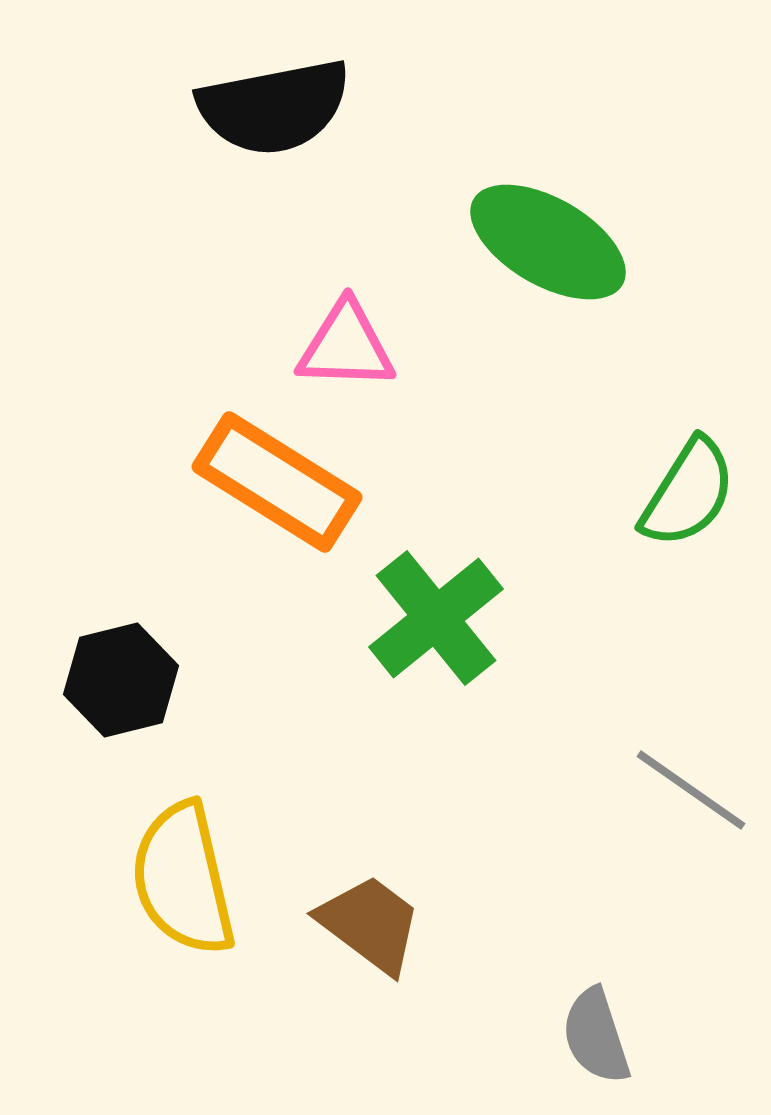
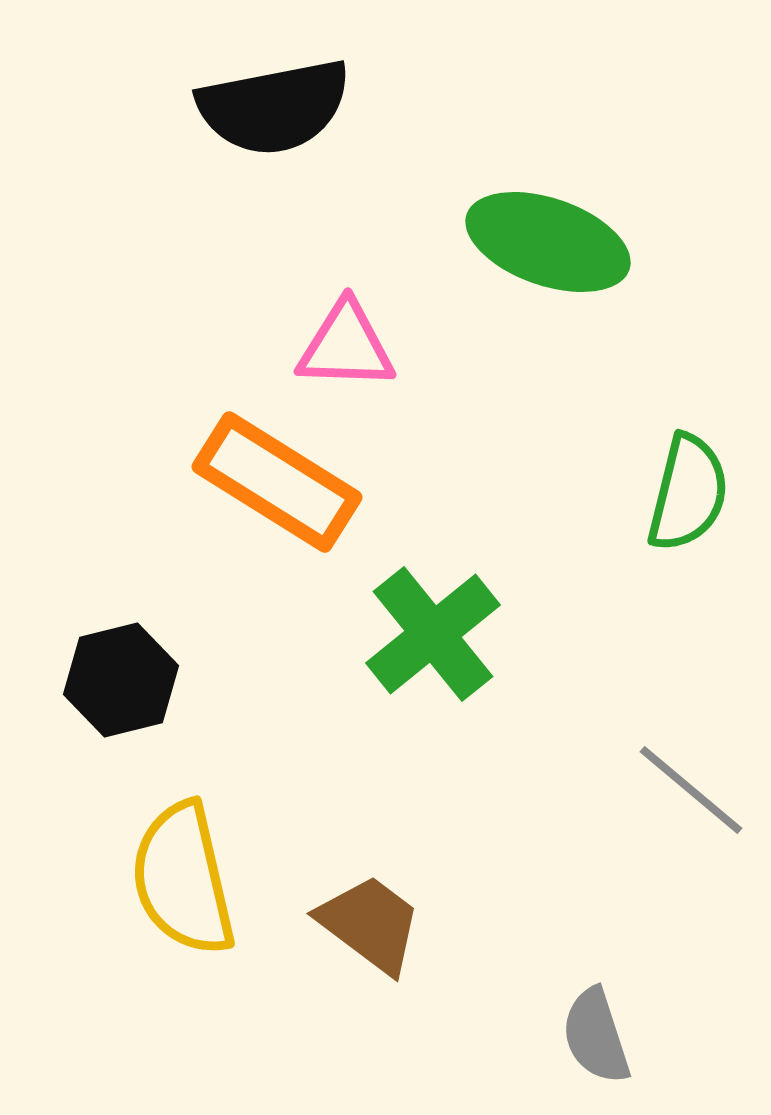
green ellipse: rotated 11 degrees counterclockwise
green semicircle: rotated 18 degrees counterclockwise
green cross: moved 3 px left, 16 px down
gray line: rotated 5 degrees clockwise
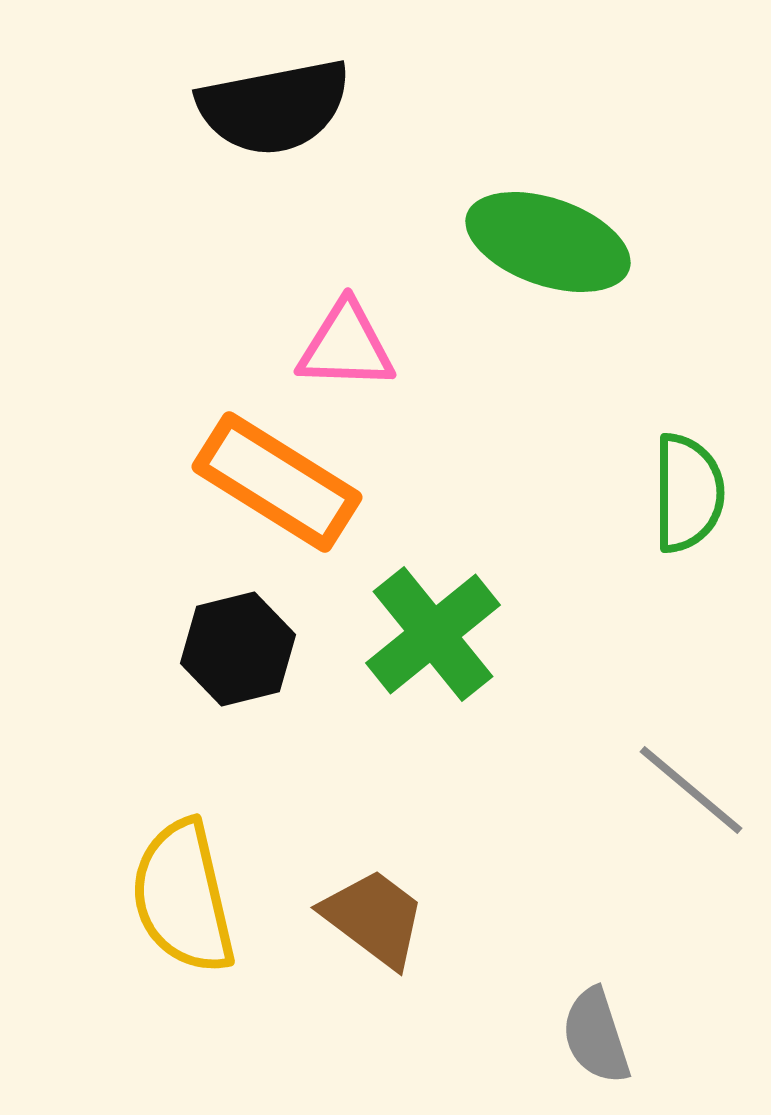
green semicircle: rotated 14 degrees counterclockwise
black hexagon: moved 117 px right, 31 px up
yellow semicircle: moved 18 px down
brown trapezoid: moved 4 px right, 6 px up
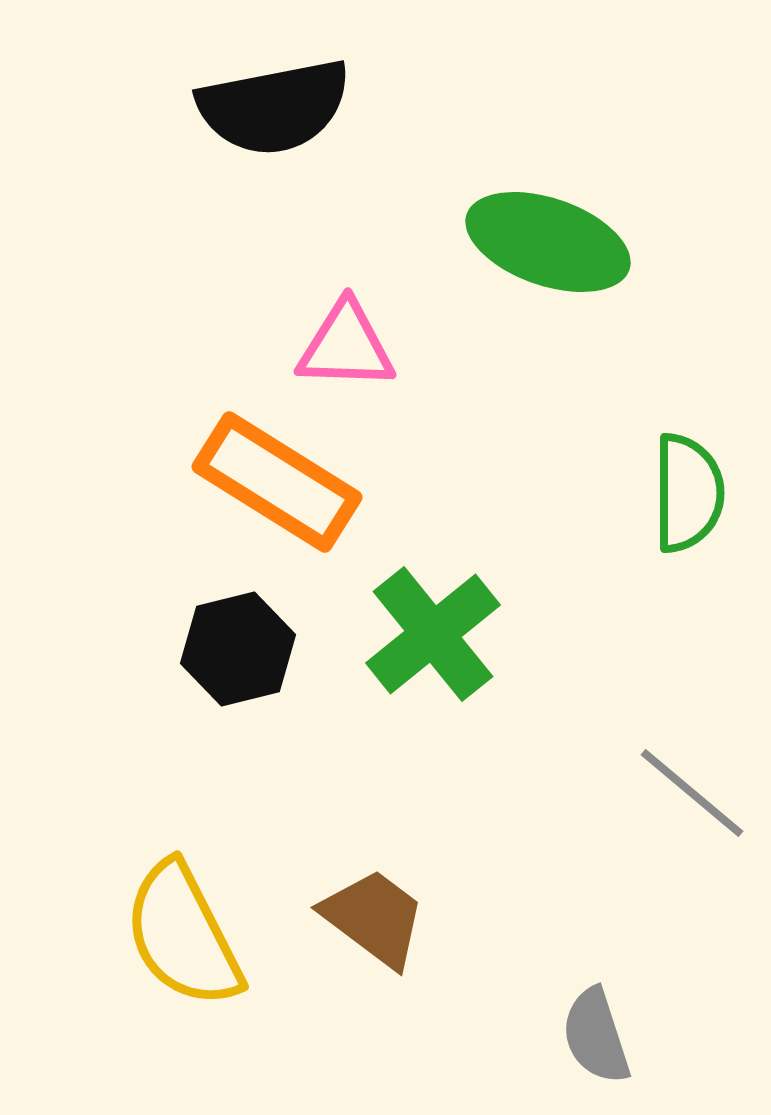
gray line: moved 1 px right, 3 px down
yellow semicircle: moved 38 px down; rotated 14 degrees counterclockwise
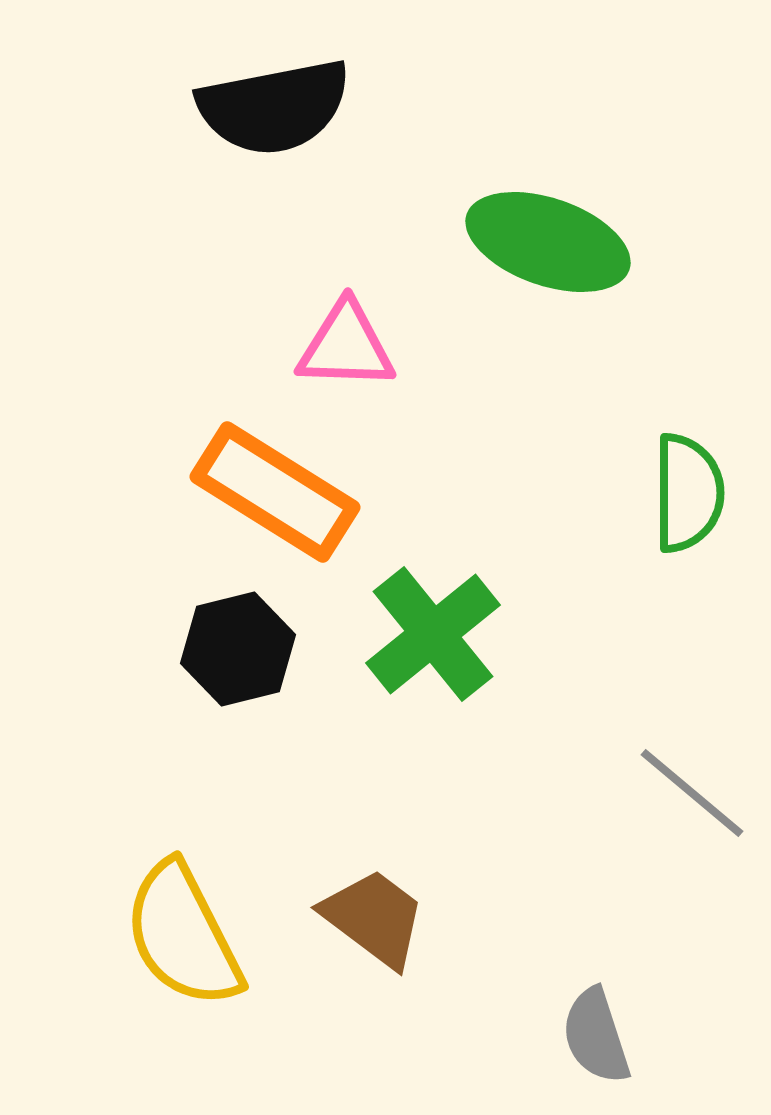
orange rectangle: moved 2 px left, 10 px down
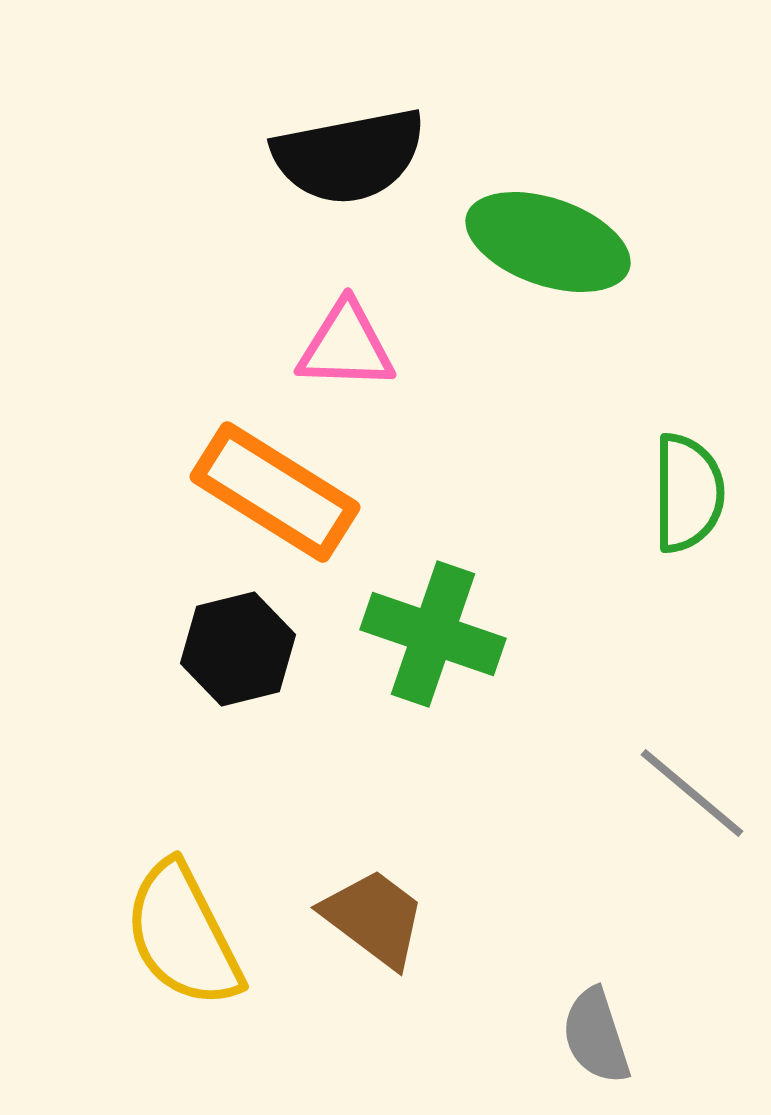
black semicircle: moved 75 px right, 49 px down
green cross: rotated 32 degrees counterclockwise
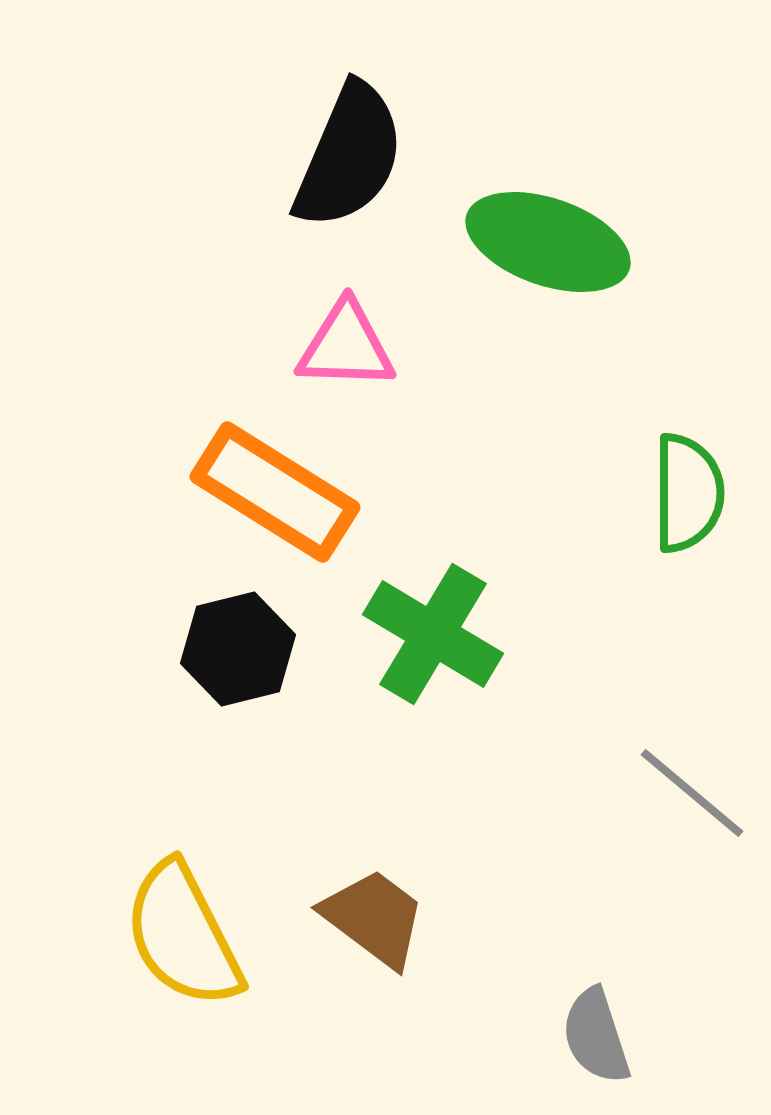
black semicircle: rotated 56 degrees counterclockwise
green cross: rotated 12 degrees clockwise
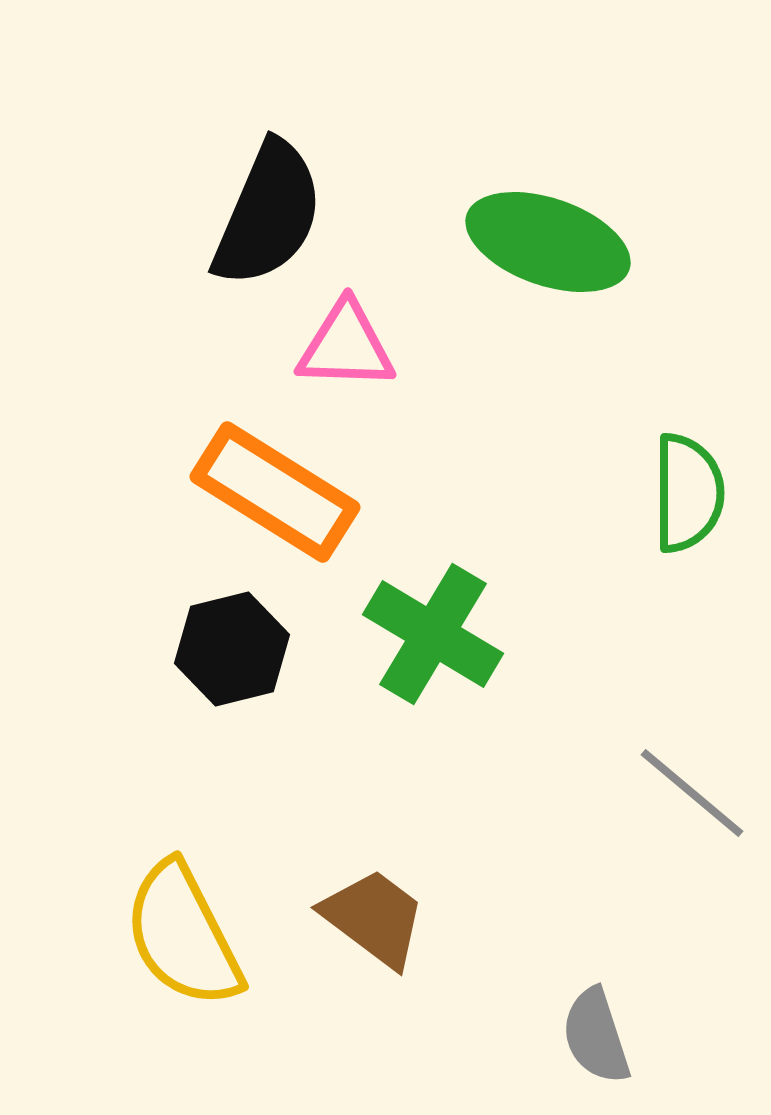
black semicircle: moved 81 px left, 58 px down
black hexagon: moved 6 px left
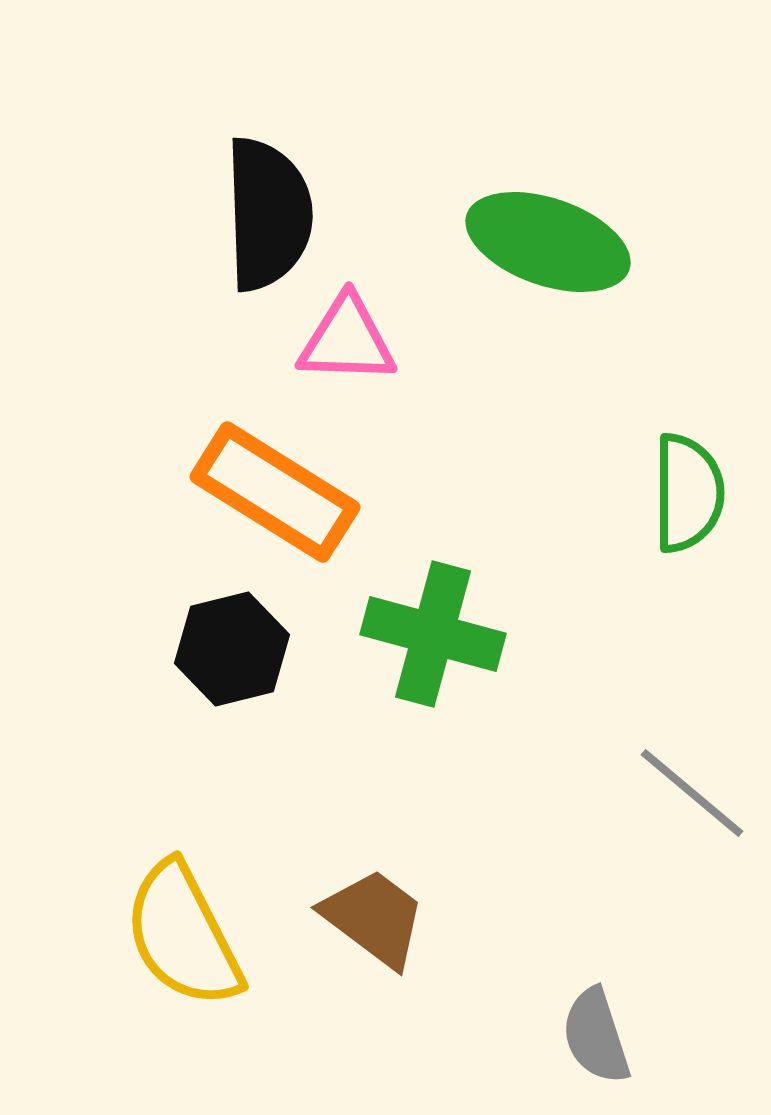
black semicircle: rotated 25 degrees counterclockwise
pink triangle: moved 1 px right, 6 px up
green cross: rotated 16 degrees counterclockwise
